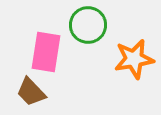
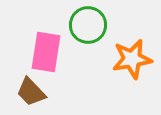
orange star: moved 2 px left
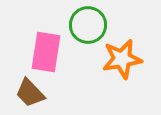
orange star: moved 10 px left
brown trapezoid: moved 1 px left, 1 px down
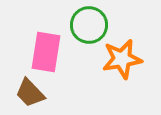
green circle: moved 1 px right
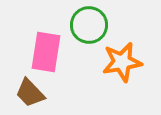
orange star: moved 3 px down
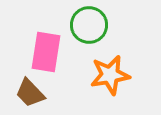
orange star: moved 12 px left, 13 px down
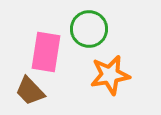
green circle: moved 4 px down
brown trapezoid: moved 2 px up
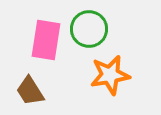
pink rectangle: moved 12 px up
brown trapezoid: rotated 12 degrees clockwise
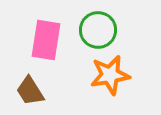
green circle: moved 9 px right, 1 px down
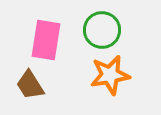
green circle: moved 4 px right
brown trapezoid: moved 6 px up
